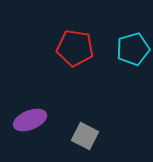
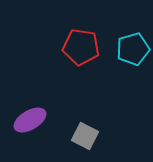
red pentagon: moved 6 px right, 1 px up
purple ellipse: rotated 8 degrees counterclockwise
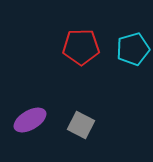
red pentagon: rotated 9 degrees counterclockwise
gray square: moved 4 px left, 11 px up
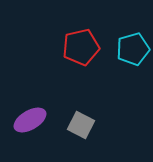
red pentagon: rotated 12 degrees counterclockwise
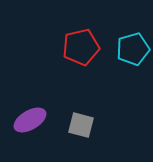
gray square: rotated 12 degrees counterclockwise
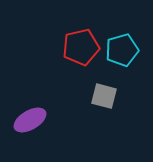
cyan pentagon: moved 11 px left, 1 px down
gray square: moved 23 px right, 29 px up
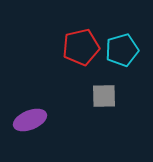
gray square: rotated 16 degrees counterclockwise
purple ellipse: rotated 8 degrees clockwise
